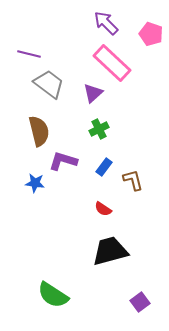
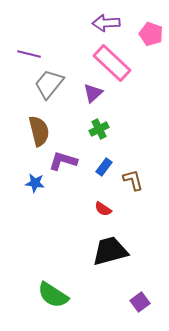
purple arrow: rotated 48 degrees counterclockwise
gray trapezoid: rotated 88 degrees counterclockwise
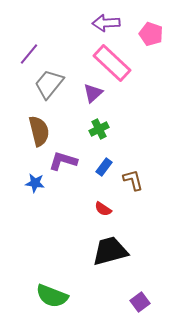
purple line: rotated 65 degrees counterclockwise
green semicircle: moved 1 px left, 1 px down; rotated 12 degrees counterclockwise
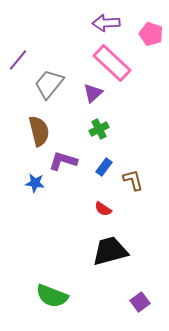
purple line: moved 11 px left, 6 px down
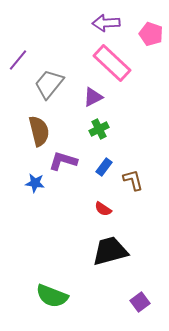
purple triangle: moved 4 px down; rotated 15 degrees clockwise
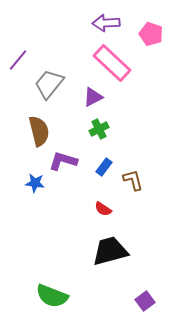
purple square: moved 5 px right, 1 px up
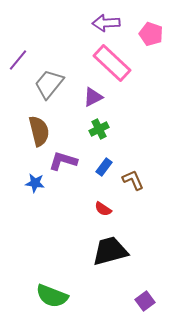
brown L-shape: rotated 10 degrees counterclockwise
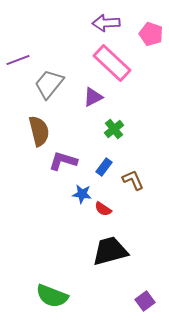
purple line: rotated 30 degrees clockwise
green cross: moved 15 px right; rotated 12 degrees counterclockwise
blue star: moved 47 px right, 11 px down
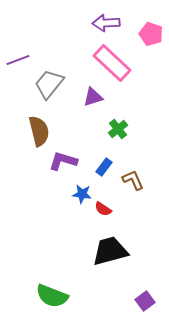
purple triangle: rotated 10 degrees clockwise
green cross: moved 4 px right
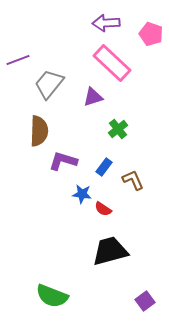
brown semicircle: rotated 16 degrees clockwise
